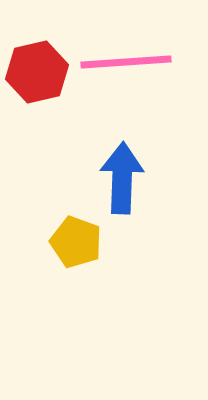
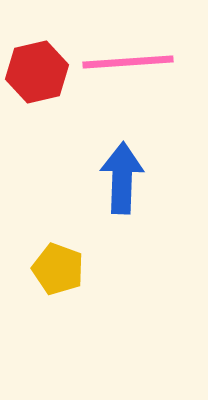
pink line: moved 2 px right
yellow pentagon: moved 18 px left, 27 px down
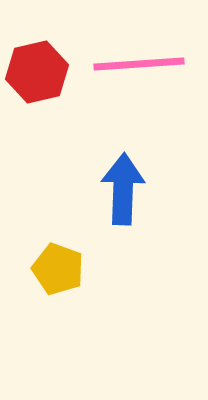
pink line: moved 11 px right, 2 px down
blue arrow: moved 1 px right, 11 px down
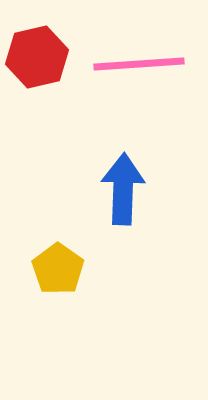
red hexagon: moved 15 px up
yellow pentagon: rotated 15 degrees clockwise
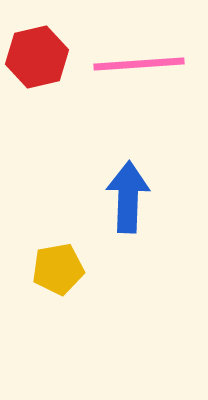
blue arrow: moved 5 px right, 8 px down
yellow pentagon: rotated 27 degrees clockwise
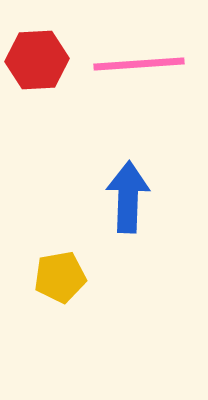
red hexagon: moved 3 px down; rotated 10 degrees clockwise
yellow pentagon: moved 2 px right, 8 px down
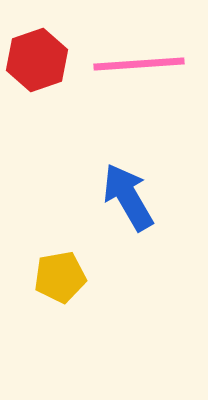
red hexagon: rotated 16 degrees counterclockwise
blue arrow: rotated 32 degrees counterclockwise
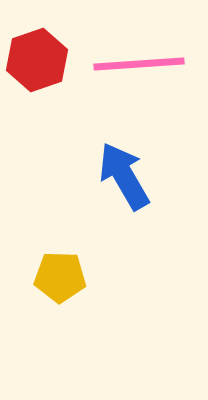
blue arrow: moved 4 px left, 21 px up
yellow pentagon: rotated 12 degrees clockwise
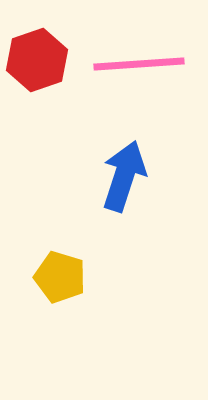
blue arrow: rotated 48 degrees clockwise
yellow pentagon: rotated 15 degrees clockwise
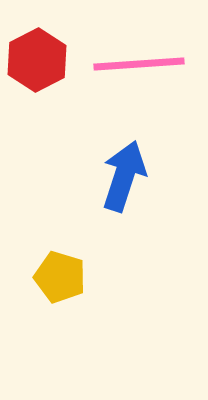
red hexagon: rotated 8 degrees counterclockwise
